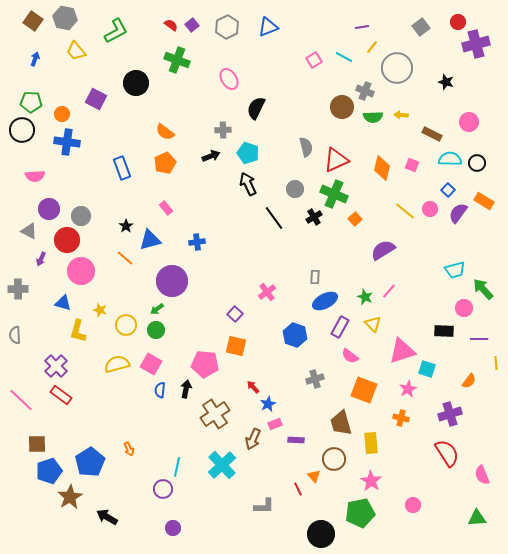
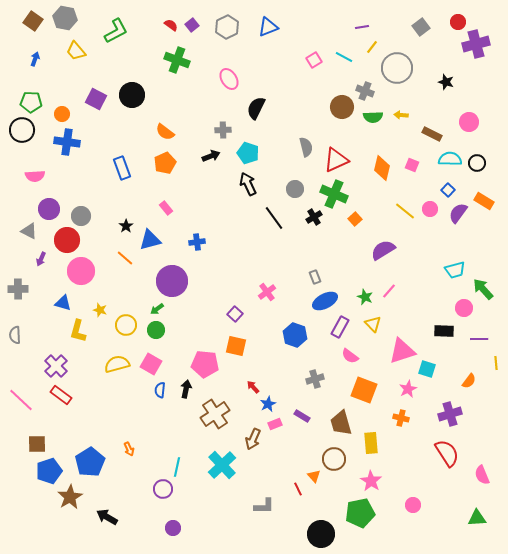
black circle at (136, 83): moved 4 px left, 12 px down
gray rectangle at (315, 277): rotated 24 degrees counterclockwise
purple rectangle at (296, 440): moved 6 px right, 24 px up; rotated 28 degrees clockwise
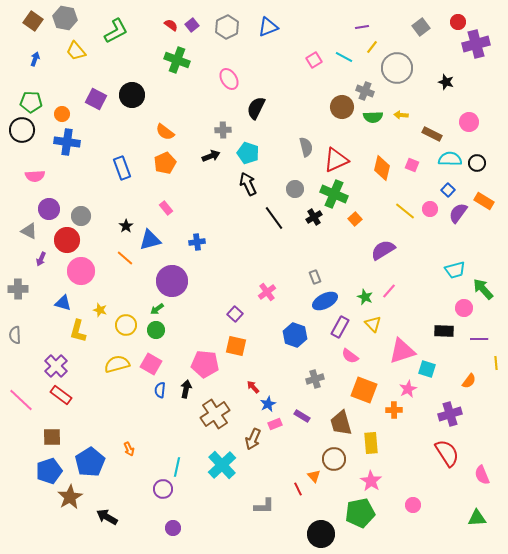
orange cross at (401, 418): moved 7 px left, 8 px up; rotated 14 degrees counterclockwise
brown square at (37, 444): moved 15 px right, 7 px up
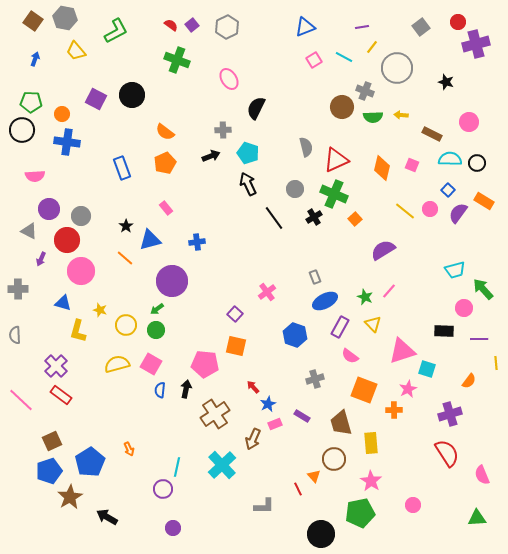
blue triangle at (268, 27): moved 37 px right
brown square at (52, 437): moved 4 px down; rotated 24 degrees counterclockwise
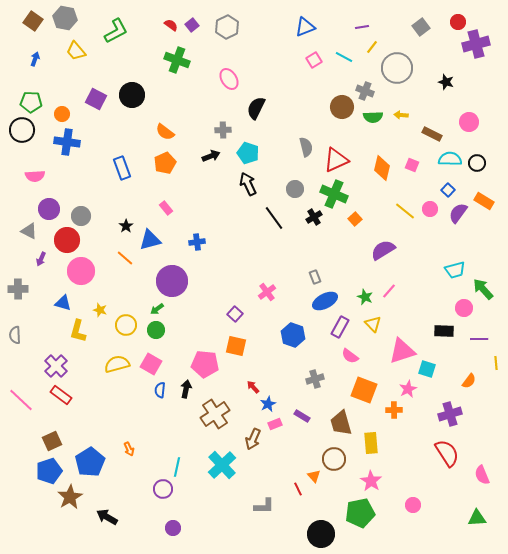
blue hexagon at (295, 335): moved 2 px left
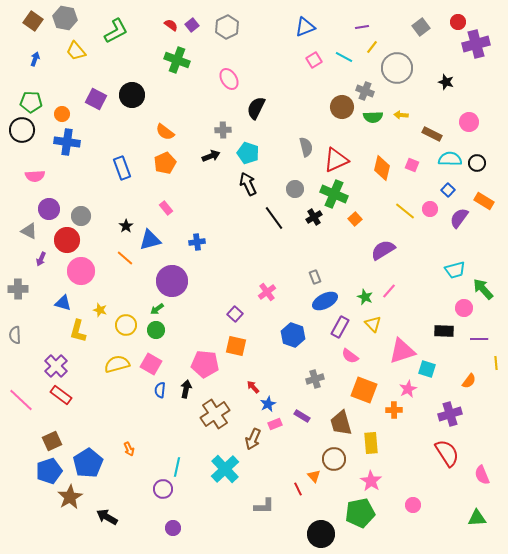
purple semicircle at (458, 213): moved 1 px right, 5 px down
blue pentagon at (90, 462): moved 2 px left, 1 px down
cyan cross at (222, 465): moved 3 px right, 4 px down
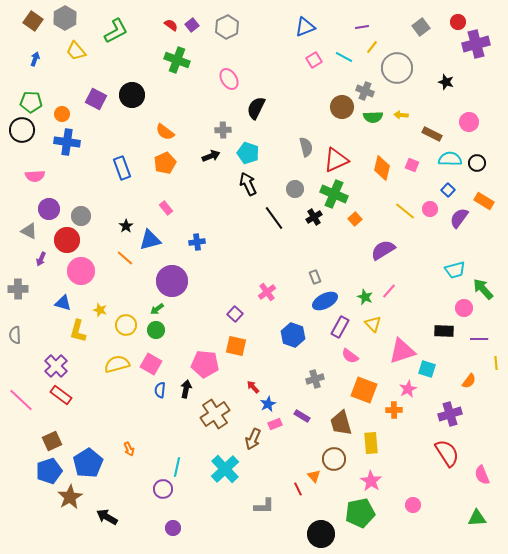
gray hexagon at (65, 18): rotated 20 degrees clockwise
